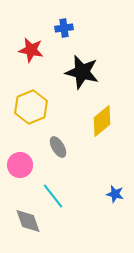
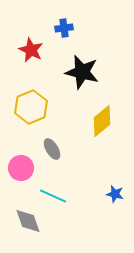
red star: rotated 15 degrees clockwise
gray ellipse: moved 6 px left, 2 px down
pink circle: moved 1 px right, 3 px down
cyan line: rotated 28 degrees counterclockwise
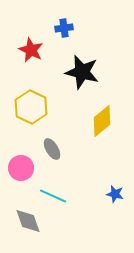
yellow hexagon: rotated 12 degrees counterclockwise
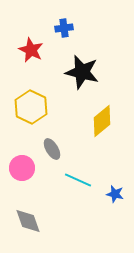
pink circle: moved 1 px right
cyan line: moved 25 px right, 16 px up
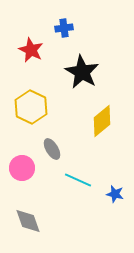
black star: rotated 16 degrees clockwise
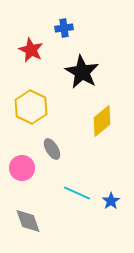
cyan line: moved 1 px left, 13 px down
blue star: moved 4 px left, 7 px down; rotated 24 degrees clockwise
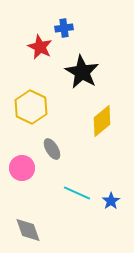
red star: moved 9 px right, 3 px up
gray diamond: moved 9 px down
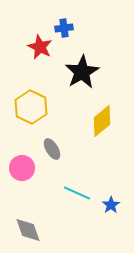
black star: rotated 12 degrees clockwise
blue star: moved 4 px down
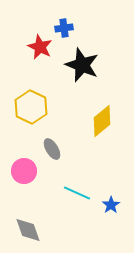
black star: moved 7 px up; rotated 20 degrees counterclockwise
pink circle: moved 2 px right, 3 px down
